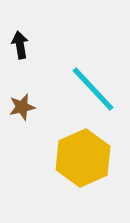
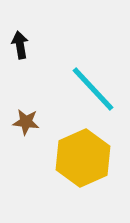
brown star: moved 4 px right, 15 px down; rotated 20 degrees clockwise
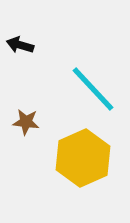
black arrow: rotated 64 degrees counterclockwise
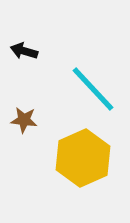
black arrow: moved 4 px right, 6 px down
brown star: moved 2 px left, 2 px up
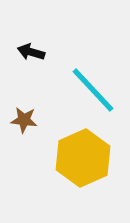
black arrow: moved 7 px right, 1 px down
cyan line: moved 1 px down
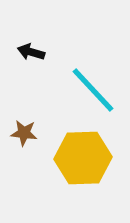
brown star: moved 13 px down
yellow hexagon: rotated 22 degrees clockwise
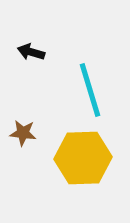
cyan line: moved 3 px left; rotated 26 degrees clockwise
brown star: moved 1 px left
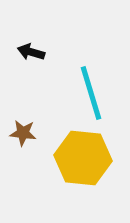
cyan line: moved 1 px right, 3 px down
yellow hexagon: rotated 8 degrees clockwise
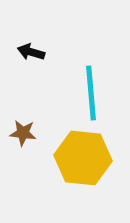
cyan line: rotated 12 degrees clockwise
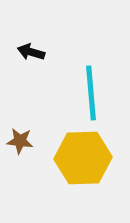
brown star: moved 3 px left, 8 px down
yellow hexagon: rotated 8 degrees counterclockwise
